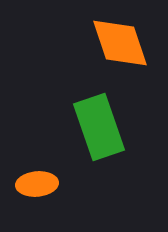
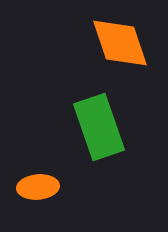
orange ellipse: moved 1 px right, 3 px down
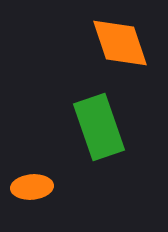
orange ellipse: moved 6 px left
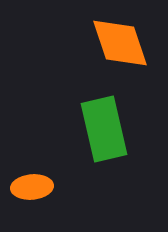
green rectangle: moved 5 px right, 2 px down; rotated 6 degrees clockwise
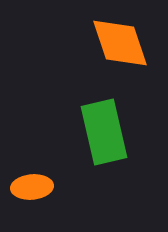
green rectangle: moved 3 px down
